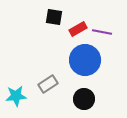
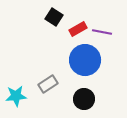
black square: rotated 24 degrees clockwise
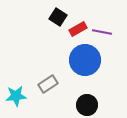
black square: moved 4 px right
black circle: moved 3 px right, 6 px down
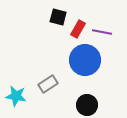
black square: rotated 18 degrees counterclockwise
red rectangle: rotated 30 degrees counterclockwise
cyan star: rotated 15 degrees clockwise
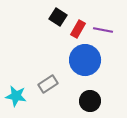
black square: rotated 18 degrees clockwise
purple line: moved 1 px right, 2 px up
black circle: moved 3 px right, 4 px up
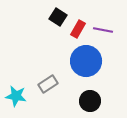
blue circle: moved 1 px right, 1 px down
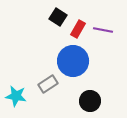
blue circle: moved 13 px left
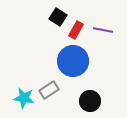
red rectangle: moved 2 px left, 1 px down
gray rectangle: moved 1 px right, 6 px down
cyan star: moved 8 px right, 2 px down
